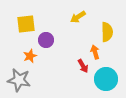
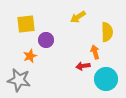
red arrow: rotated 112 degrees clockwise
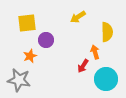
yellow square: moved 1 px right, 1 px up
red arrow: rotated 48 degrees counterclockwise
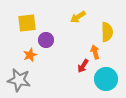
orange star: moved 1 px up
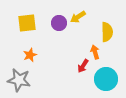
purple circle: moved 13 px right, 17 px up
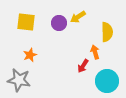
yellow square: moved 1 px left, 1 px up; rotated 12 degrees clockwise
cyan circle: moved 1 px right, 2 px down
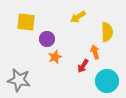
purple circle: moved 12 px left, 16 px down
orange star: moved 25 px right, 2 px down
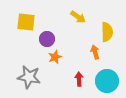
yellow arrow: rotated 112 degrees counterclockwise
red arrow: moved 4 px left, 13 px down; rotated 144 degrees clockwise
gray star: moved 10 px right, 3 px up
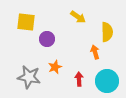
orange star: moved 10 px down
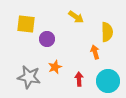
yellow arrow: moved 2 px left
yellow square: moved 2 px down
cyan circle: moved 1 px right
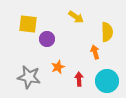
yellow square: moved 2 px right
orange star: moved 3 px right
cyan circle: moved 1 px left
